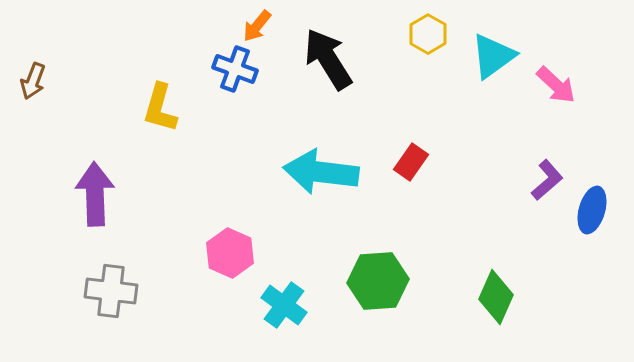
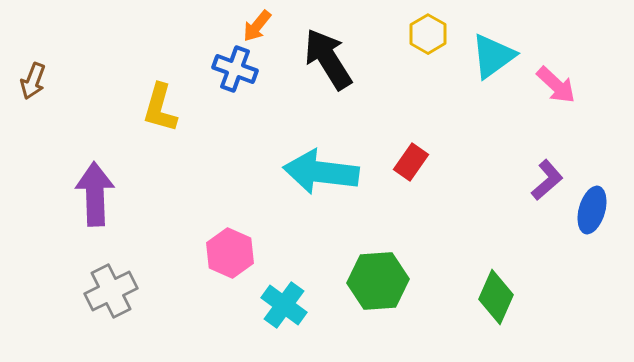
gray cross: rotated 33 degrees counterclockwise
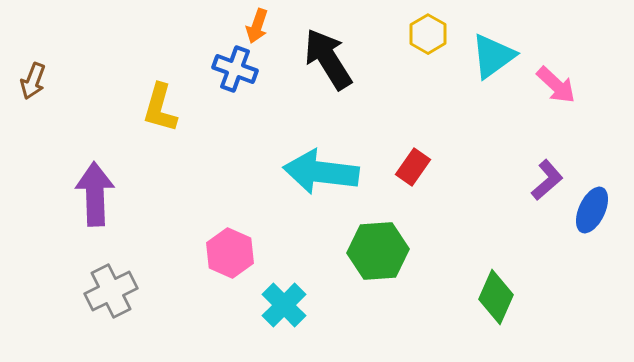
orange arrow: rotated 20 degrees counterclockwise
red rectangle: moved 2 px right, 5 px down
blue ellipse: rotated 9 degrees clockwise
green hexagon: moved 30 px up
cyan cross: rotated 9 degrees clockwise
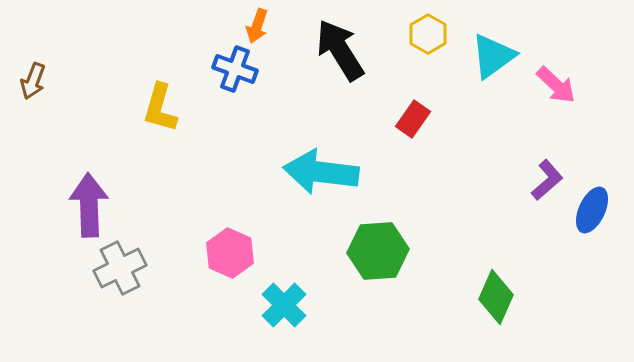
black arrow: moved 12 px right, 9 px up
red rectangle: moved 48 px up
purple arrow: moved 6 px left, 11 px down
gray cross: moved 9 px right, 23 px up
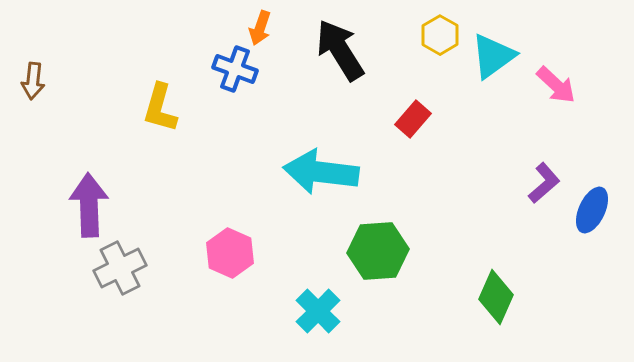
orange arrow: moved 3 px right, 2 px down
yellow hexagon: moved 12 px right, 1 px down
brown arrow: rotated 15 degrees counterclockwise
red rectangle: rotated 6 degrees clockwise
purple L-shape: moved 3 px left, 3 px down
cyan cross: moved 34 px right, 6 px down
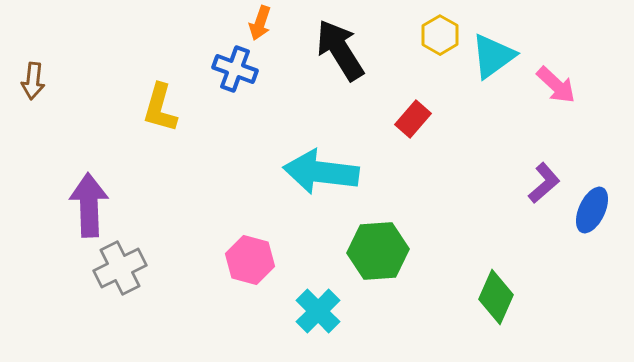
orange arrow: moved 5 px up
pink hexagon: moved 20 px right, 7 px down; rotated 9 degrees counterclockwise
